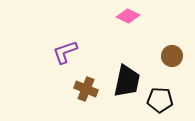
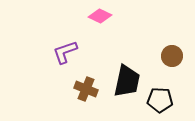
pink diamond: moved 28 px left
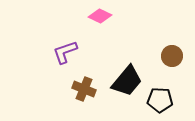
black trapezoid: rotated 28 degrees clockwise
brown cross: moved 2 px left
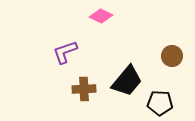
pink diamond: moved 1 px right
brown cross: rotated 25 degrees counterclockwise
black pentagon: moved 3 px down
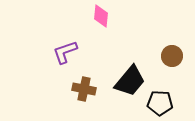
pink diamond: rotated 70 degrees clockwise
black trapezoid: moved 3 px right
brown cross: rotated 15 degrees clockwise
